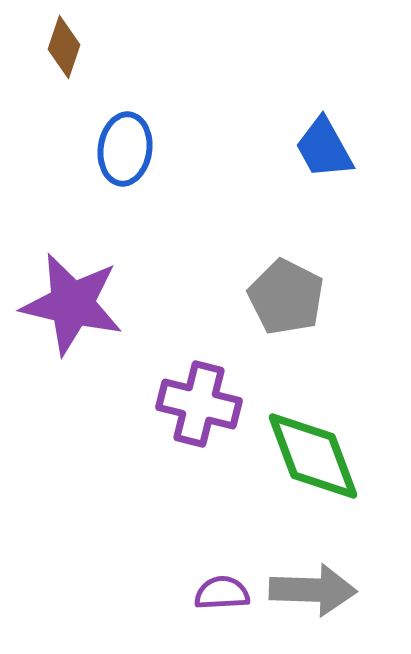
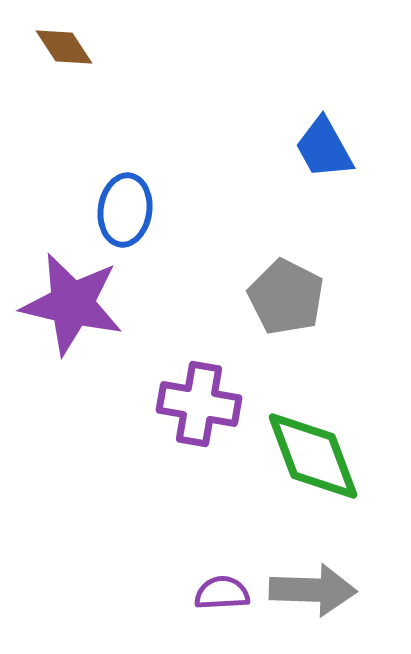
brown diamond: rotated 52 degrees counterclockwise
blue ellipse: moved 61 px down
purple cross: rotated 4 degrees counterclockwise
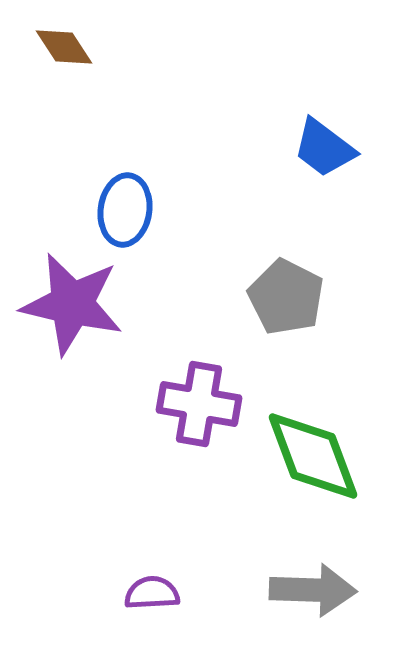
blue trapezoid: rotated 24 degrees counterclockwise
purple semicircle: moved 70 px left
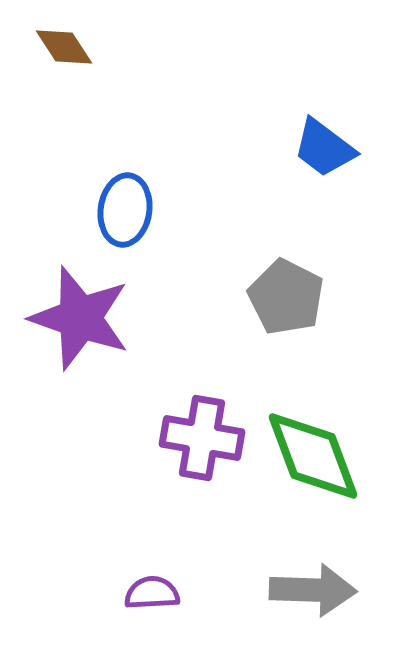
purple star: moved 8 px right, 14 px down; rotated 6 degrees clockwise
purple cross: moved 3 px right, 34 px down
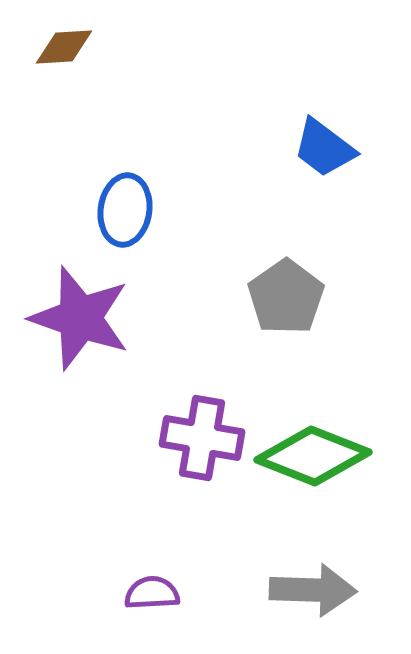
brown diamond: rotated 60 degrees counterclockwise
gray pentagon: rotated 10 degrees clockwise
green diamond: rotated 48 degrees counterclockwise
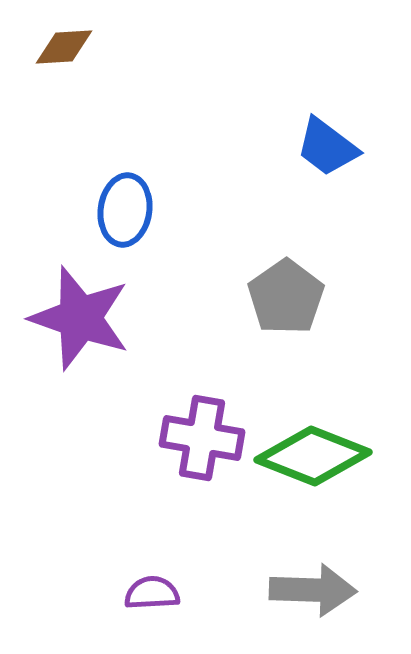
blue trapezoid: moved 3 px right, 1 px up
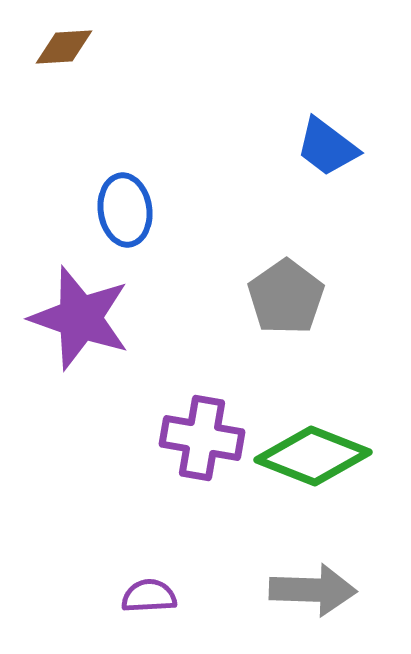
blue ellipse: rotated 16 degrees counterclockwise
purple semicircle: moved 3 px left, 3 px down
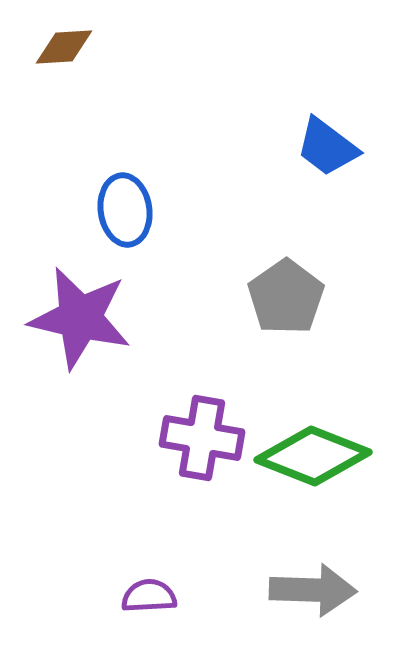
purple star: rotated 6 degrees counterclockwise
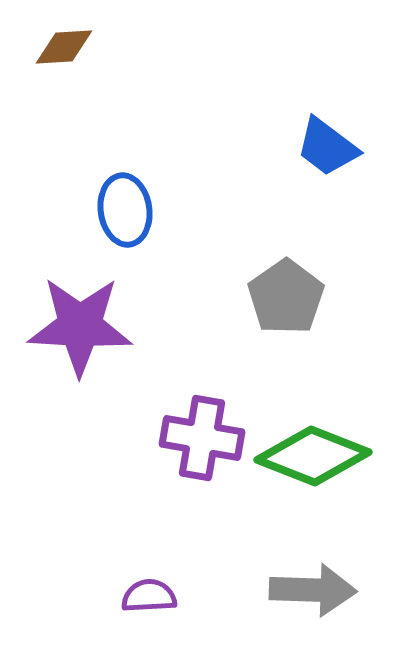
purple star: moved 8 px down; rotated 10 degrees counterclockwise
